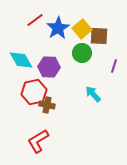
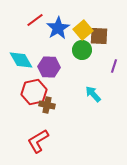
yellow square: moved 1 px right, 1 px down
green circle: moved 3 px up
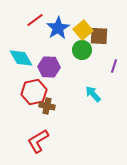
cyan diamond: moved 2 px up
brown cross: moved 1 px down
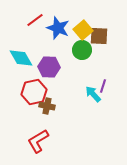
blue star: rotated 20 degrees counterclockwise
purple line: moved 11 px left, 20 px down
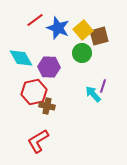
brown square: rotated 18 degrees counterclockwise
green circle: moved 3 px down
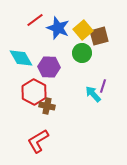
red hexagon: rotated 20 degrees counterclockwise
